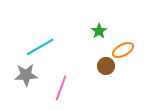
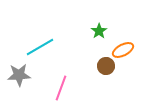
gray star: moved 7 px left
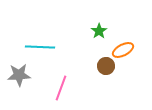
cyan line: rotated 32 degrees clockwise
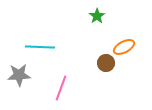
green star: moved 2 px left, 15 px up
orange ellipse: moved 1 px right, 3 px up
brown circle: moved 3 px up
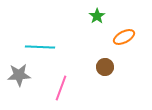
orange ellipse: moved 10 px up
brown circle: moved 1 px left, 4 px down
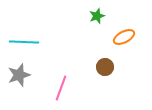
green star: rotated 14 degrees clockwise
cyan line: moved 16 px left, 5 px up
gray star: rotated 15 degrees counterclockwise
